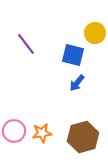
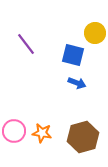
blue arrow: rotated 108 degrees counterclockwise
orange star: rotated 18 degrees clockwise
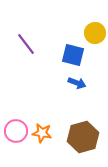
pink circle: moved 2 px right
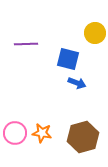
purple line: rotated 55 degrees counterclockwise
blue square: moved 5 px left, 4 px down
pink circle: moved 1 px left, 2 px down
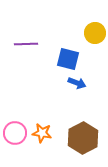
brown hexagon: moved 1 px down; rotated 12 degrees counterclockwise
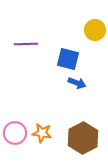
yellow circle: moved 3 px up
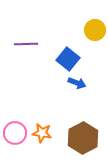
blue square: rotated 25 degrees clockwise
